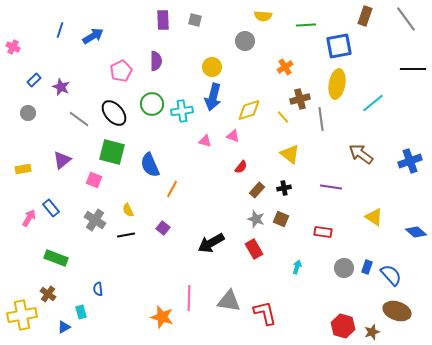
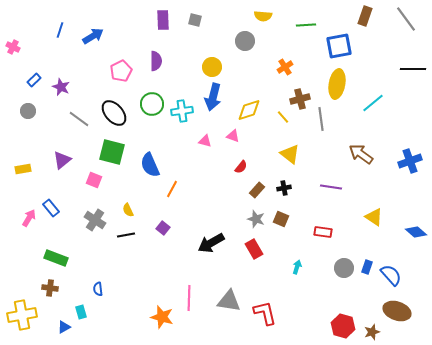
gray circle at (28, 113): moved 2 px up
brown cross at (48, 294): moved 2 px right, 6 px up; rotated 28 degrees counterclockwise
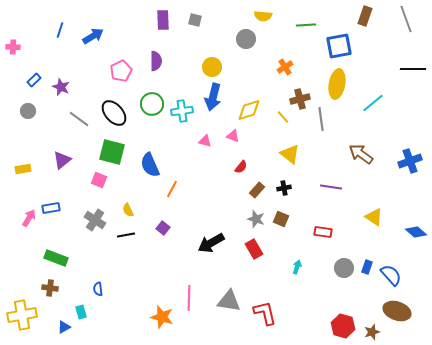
gray line at (406, 19): rotated 16 degrees clockwise
gray circle at (245, 41): moved 1 px right, 2 px up
pink cross at (13, 47): rotated 24 degrees counterclockwise
pink square at (94, 180): moved 5 px right
blue rectangle at (51, 208): rotated 60 degrees counterclockwise
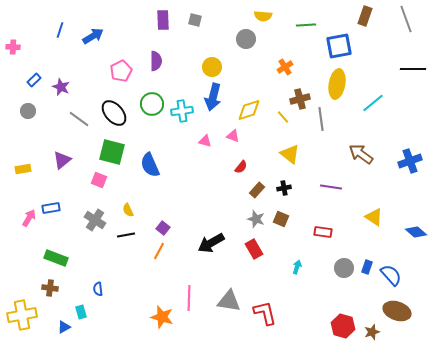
orange line at (172, 189): moved 13 px left, 62 px down
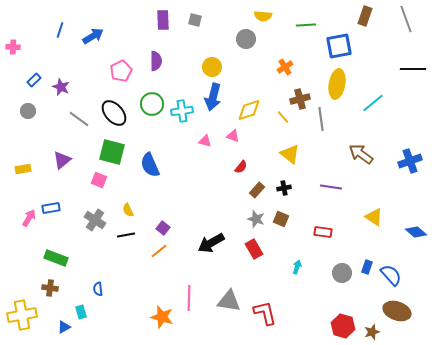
orange line at (159, 251): rotated 24 degrees clockwise
gray circle at (344, 268): moved 2 px left, 5 px down
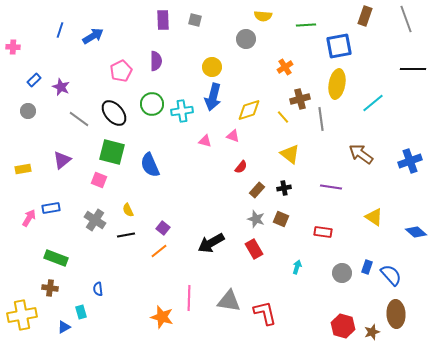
brown ellipse at (397, 311): moved 1 px left, 3 px down; rotated 68 degrees clockwise
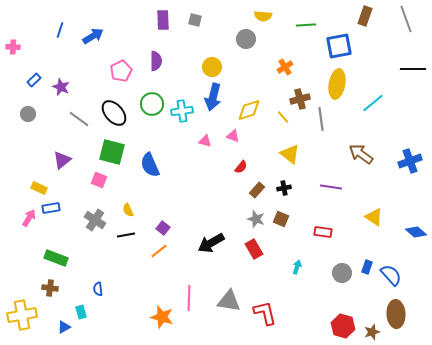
gray circle at (28, 111): moved 3 px down
yellow rectangle at (23, 169): moved 16 px right, 19 px down; rotated 35 degrees clockwise
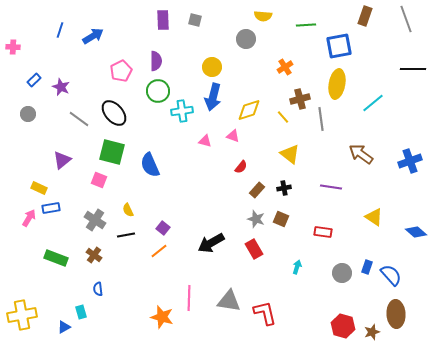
green circle at (152, 104): moved 6 px right, 13 px up
brown cross at (50, 288): moved 44 px right, 33 px up; rotated 28 degrees clockwise
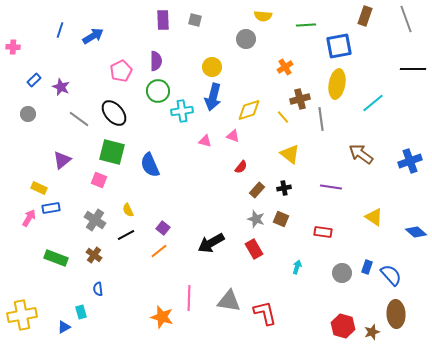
black line at (126, 235): rotated 18 degrees counterclockwise
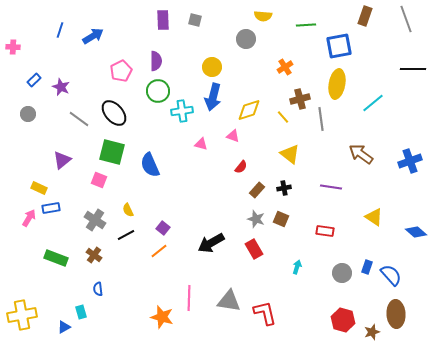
pink triangle at (205, 141): moved 4 px left, 3 px down
red rectangle at (323, 232): moved 2 px right, 1 px up
red hexagon at (343, 326): moved 6 px up
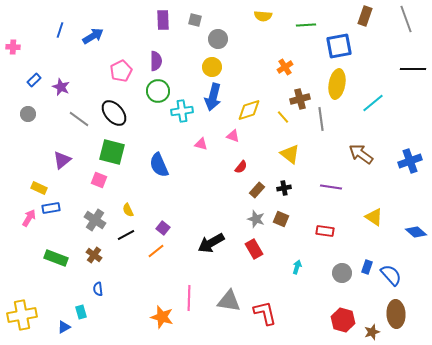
gray circle at (246, 39): moved 28 px left
blue semicircle at (150, 165): moved 9 px right
orange line at (159, 251): moved 3 px left
